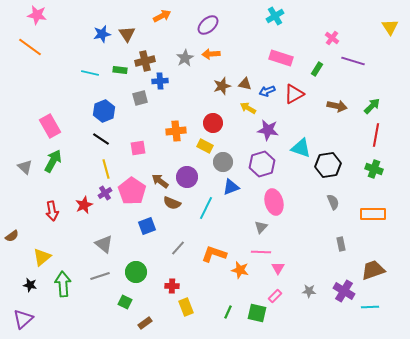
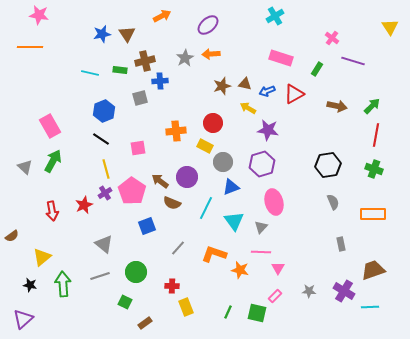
pink star at (37, 15): moved 2 px right
orange line at (30, 47): rotated 35 degrees counterclockwise
cyan triangle at (301, 148): moved 67 px left, 73 px down; rotated 35 degrees clockwise
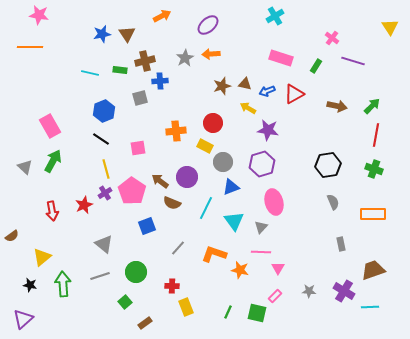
green rectangle at (317, 69): moved 1 px left, 3 px up
green square at (125, 302): rotated 24 degrees clockwise
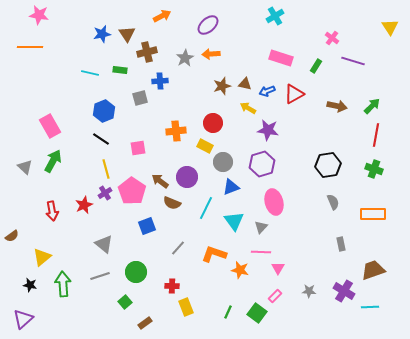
brown cross at (145, 61): moved 2 px right, 9 px up
green square at (257, 313): rotated 24 degrees clockwise
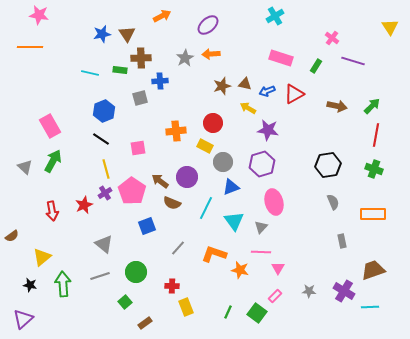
brown cross at (147, 52): moved 6 px left, 6 px down; rotated 12 degrees clockwise
gray rectangle at (341, 244): moved 1 px right, 3 px up
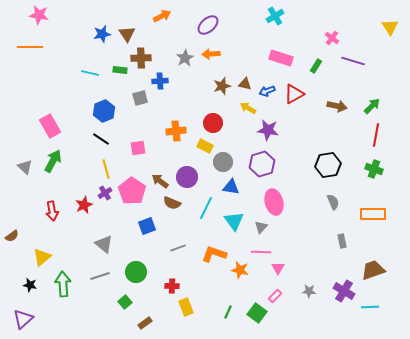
blue triangle at (231, 187): rotated 30 degrees clockwise
gray line at (178, 248): rotated 28 degrees clockwise
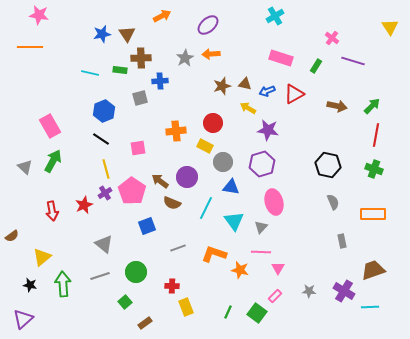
black hexagon at (328, 165): rotated 20 degrees clockwise
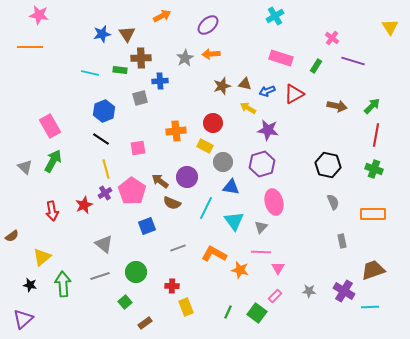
orange L-shape at (214, 254): rotated 10 degrees clockwise
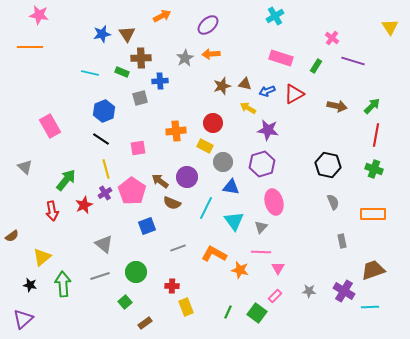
green rectangle at (120, 70): moved 2 px right, 2 px down; rotated 16 degrees clockwise
green arrow at (53, 161): moved 13 px right, 19 px down; rotated 10 degrees clockwise
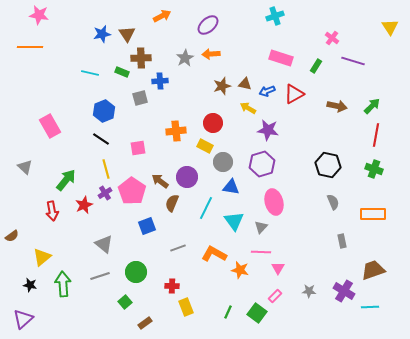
cyan cross at (275, 16): rotated 12 degrees clockwise
brown semicircle at (172, 203): rotated 90 degrees clockwise
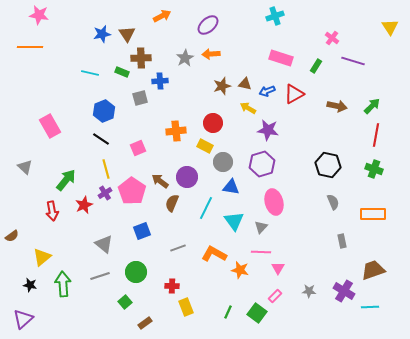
pink square at (138, 148): rotated 14 degrees counterclockwise
blue square at (147, 226): moved 5 px left, 5 px down
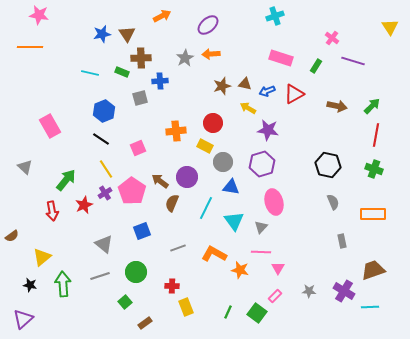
yellow line at (106, 169): rotated 18 degrees counterclockwise
